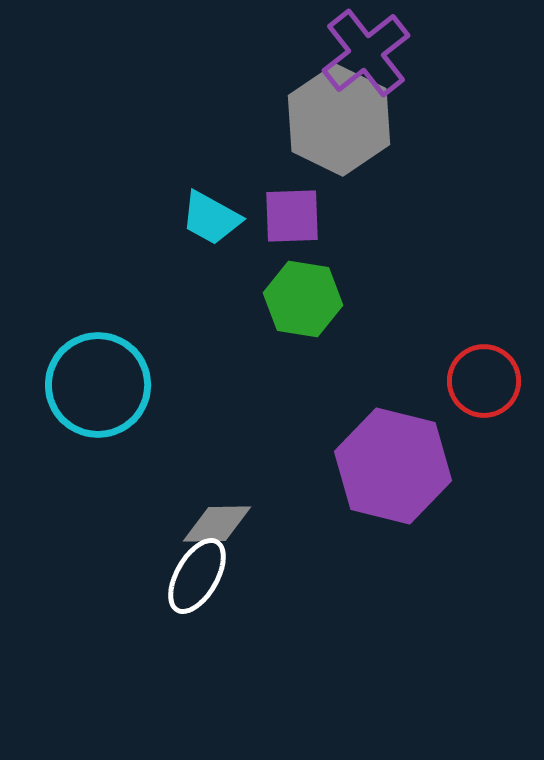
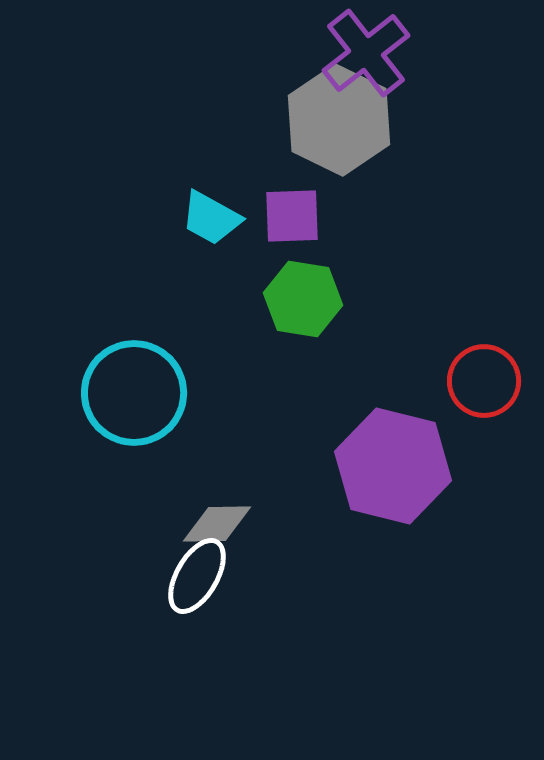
cyan circle: moved 36 px right, 8 px down
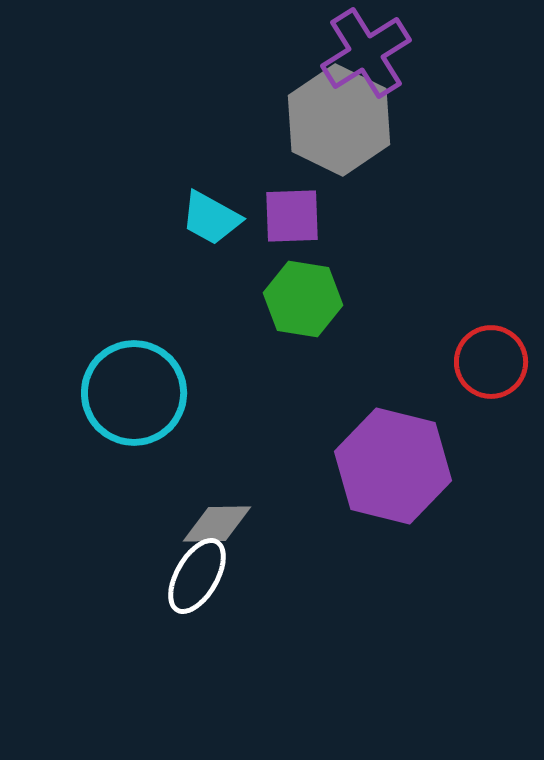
purple cross: rotated 6 degrees clockwise
red circle: moved 7 px right, 19 px up
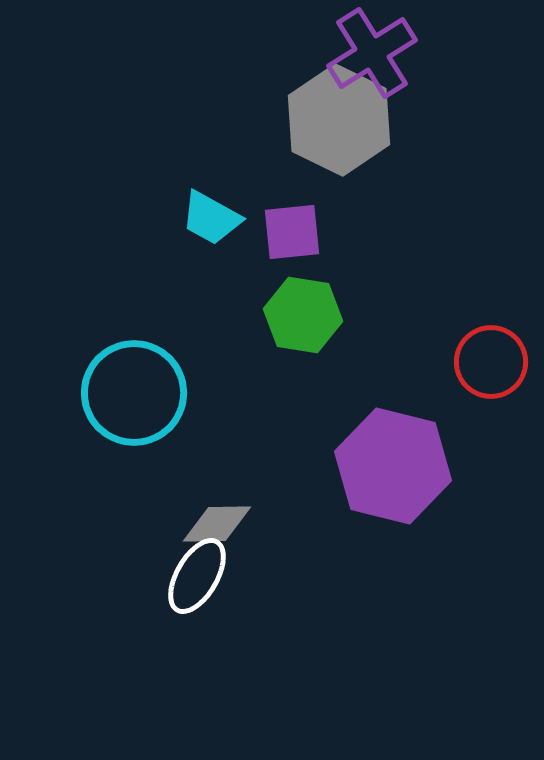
purple cross: moved 6 px right
purple square: moved 16 px down; rotated 4 degrees counterclockwise
green hexagon: moved 16 px down
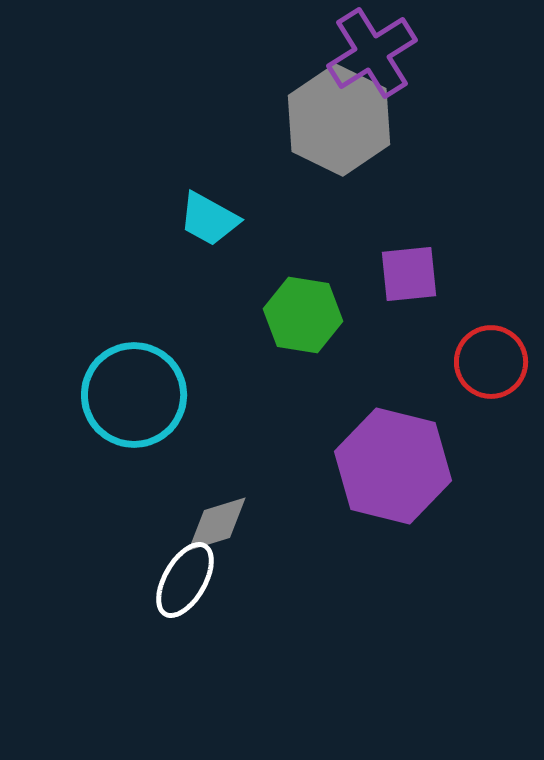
cyan trapezoid: moved 2 px left, 1 px down
purple square: moved 117 px right, 42 px down
cyan circle: moved 2 px down
gray diamond: rotated 16 degrees counterclockwise
white ellipse: moved 12 px left, 4 px down
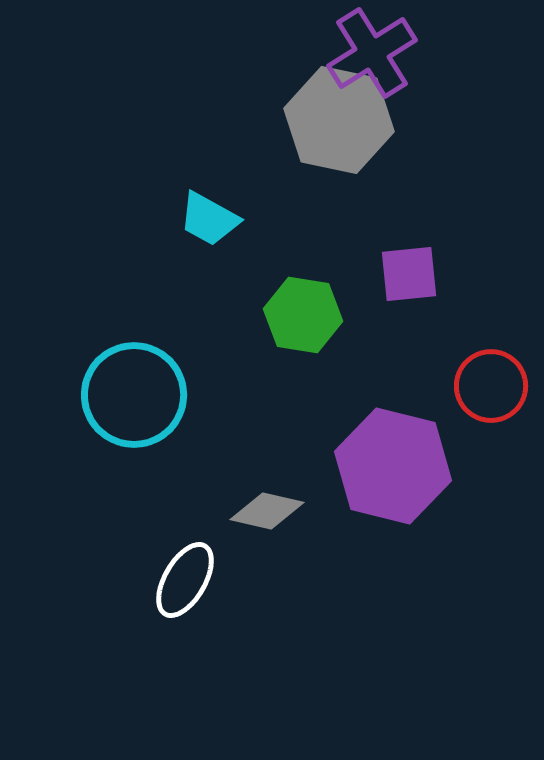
gray hexagon: rotated 14 degrees counterclockwise
red circle: moved 24 px down
gray diamond: moved 50 px right, 13 px up; rotated 30 degrees clockwise
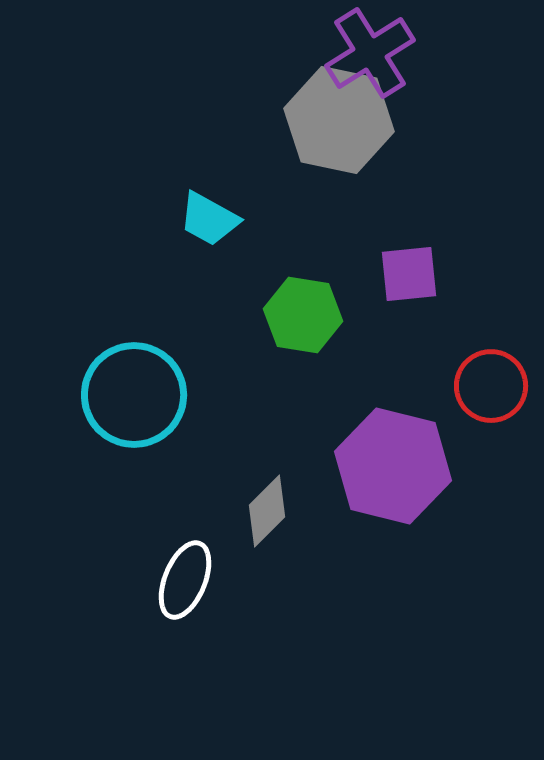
purple cross: moved 2 px left
gray diamond: rotated 58 degrees counterclockwise
white ellipse: rotated 8 degrees counterclockwise
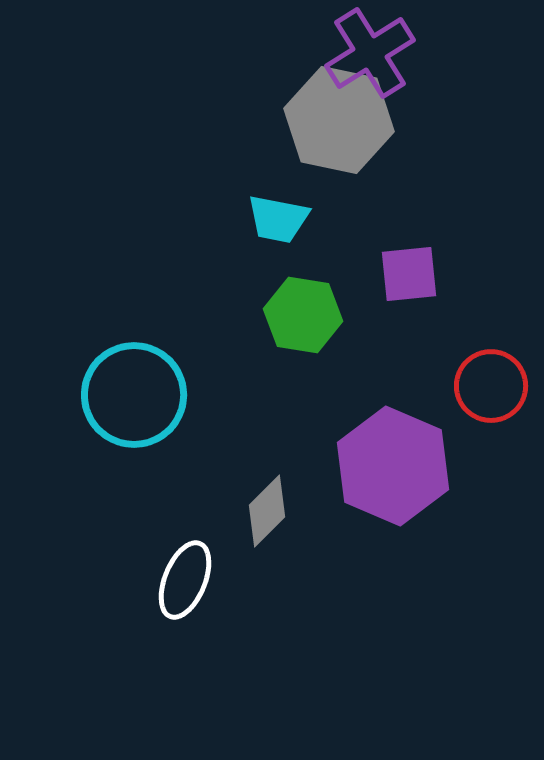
cyan trapezoid: moved 69 px right; rotated 18 degrees counterclockwise
purple hexagon: rotated 9 degrees clockwise
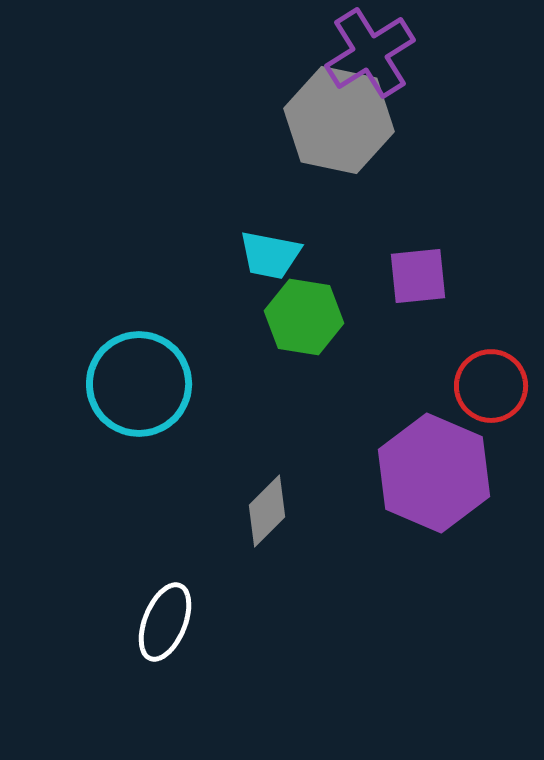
cyan trapezoid: moved 8 px left, 36 px down
purple square: moved 9 px right, 2 px down
green hexagon: moved 1 px right, 2 px down
cyan circle: moved 5 px right, 11 px up
purple hexagon: moved 41 px right, 7 px down
white ellipse: moved 20 px left, 42 px down
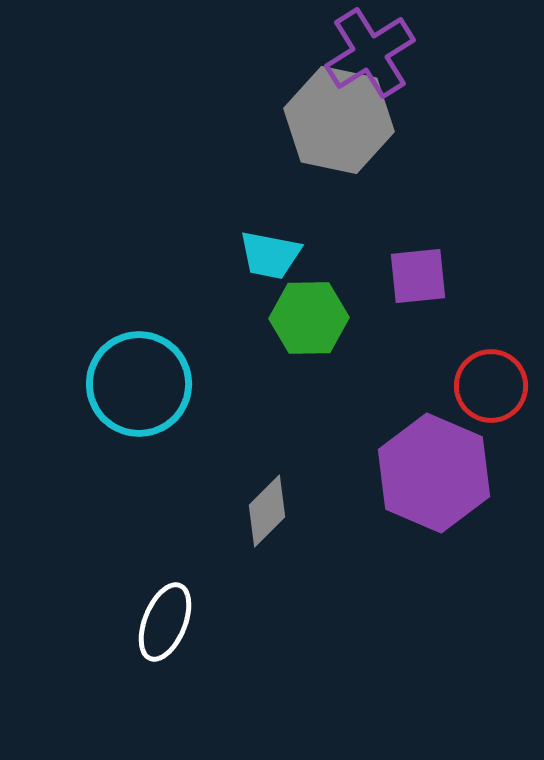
green hexagon: moved 5 px right, 1 px down; rotated 10 degrees counterclockwise
